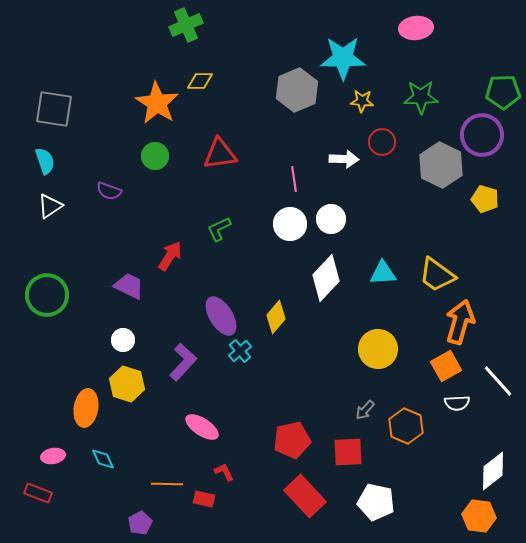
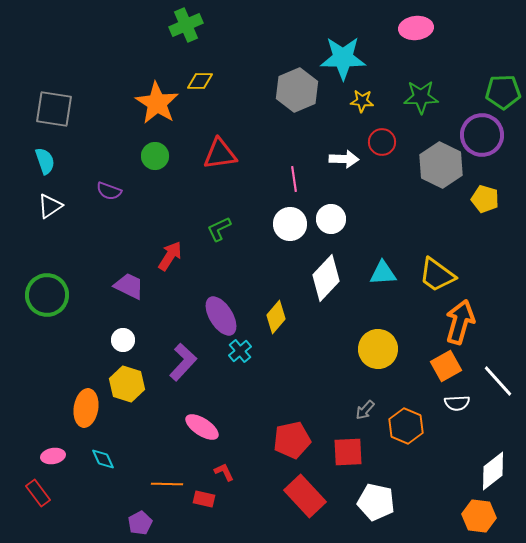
red rectangle at (38, 493): rotated 32 degrees clockwise
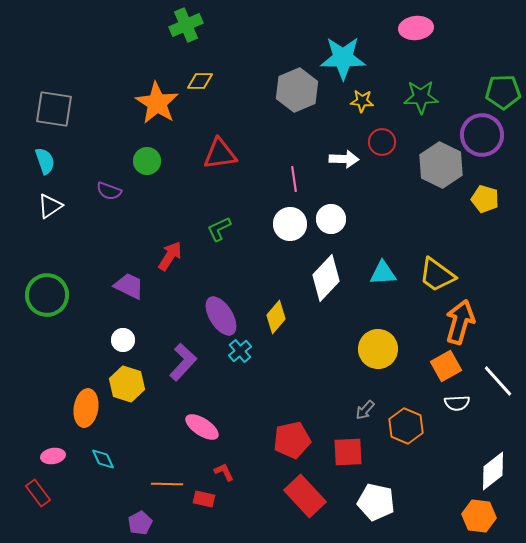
green circle at (155, 156): moved 8 px left, 5 px down
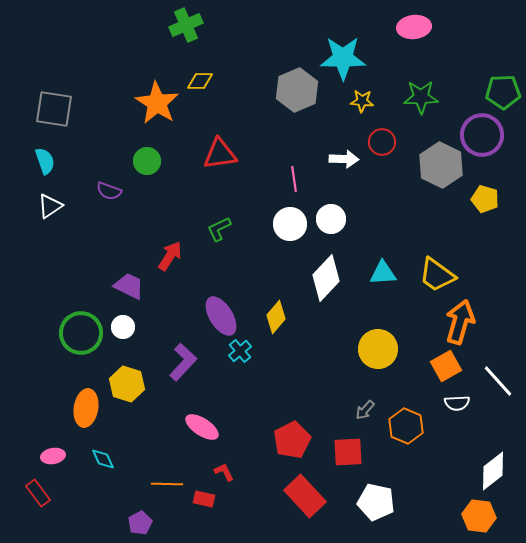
pink ellipse at (416, 28): moved 2 px left, 1 px up
green circle at (47, 295): moved 34 px right, 38 px down
white circle at (123, 340): moved 13 px up
red pentagon at (292, 440): rotated 15 degrees counterclockwise
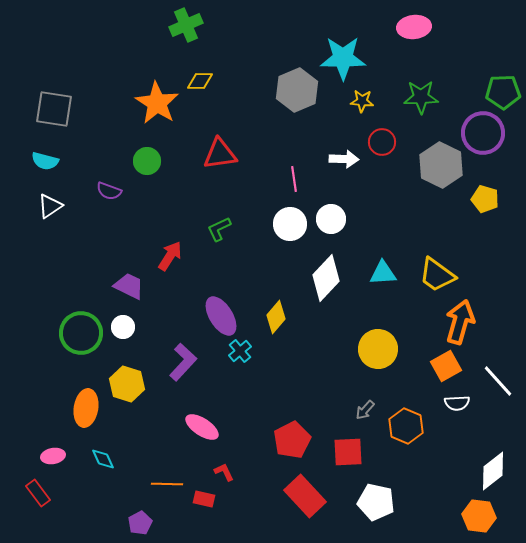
purple circle at (482, 135): moved 1 px right, 2 px up
cyan semicircle at (45, 161): rotated 124 degrees clockwise
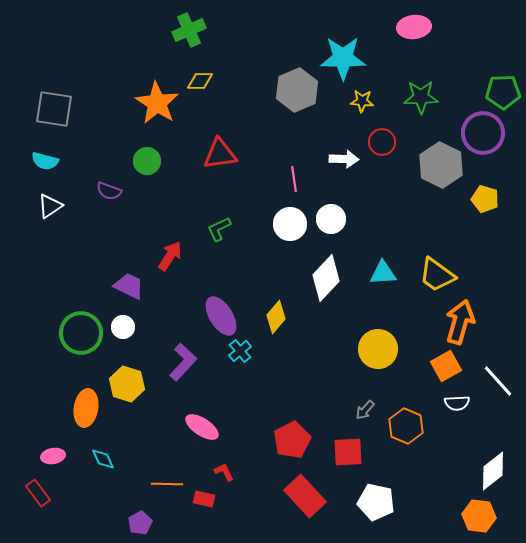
green cross at (186, 25): moved 3 px right, 5 px down
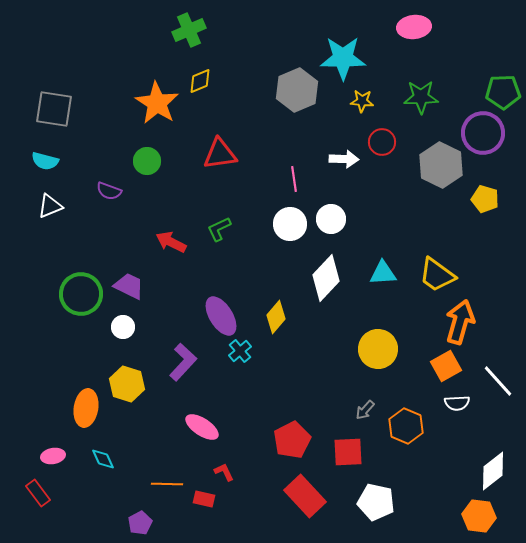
yellow diamond at (200, 81): rotated 24 degrees counterclockwise
white triangle at (50, 206): rotated 12 degrees clockwise
red arrow at (170, 256): moved 1 px right, 14 px up; rotated 96 degrees counterclockwise
green circle at (81, 333): moved 39 px up
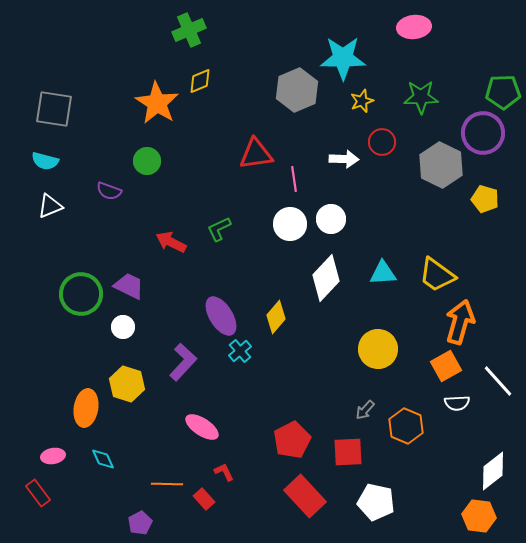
yellow star at (362, 101): rotated 25 degrees counterclockwise
red triangle at (220, 154): moved 36 px right
red rectangle at (204, 499): rotated 35 degrees clockwise
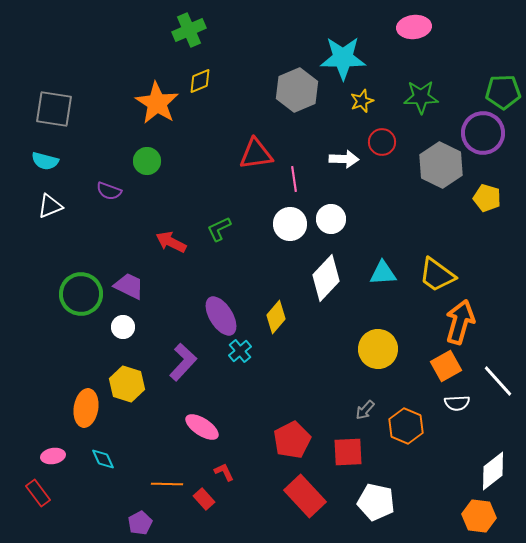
yellow pentagon at (485, 199): moved 2 px right, 1 px up
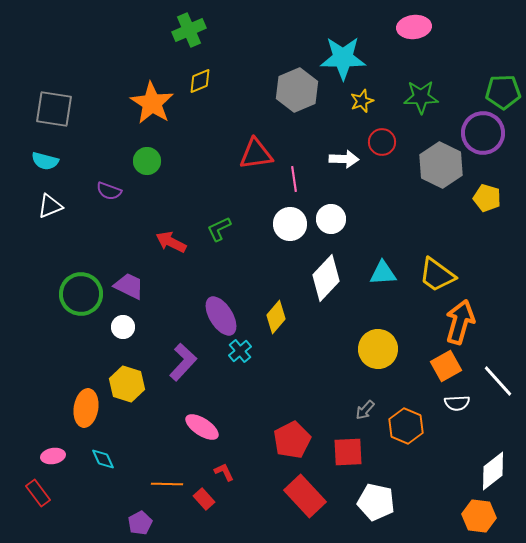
orange star at (157, 103): moved 5 px left
